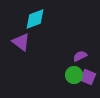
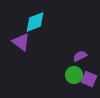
cyan diamond: moved 3 px down
purple square: moved 1 px right, 2 px down
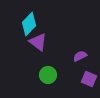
cyan diamond: moved 6 px left, 2 px down; rotated 25 degrees counterclockwise
purple triangle: moved 17 px right
green circle: moved 26 px left
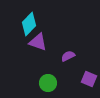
purple triangle: rotated 18 degrees counterclockwise
purple semicircle: moved 12 px left
green circle: moved 8 px down
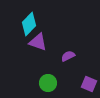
purple square: moved 5 px down
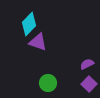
purple semicircle: moved 19 px right, 8 px down
purple square: rotated 21 degrees clockwise
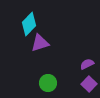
purple triangle: moved 2 px right, 1 px down; rotated 36 degrees counterclockwise
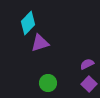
cyan diamond: moved 1 px left, 1 px up
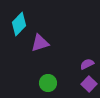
cyan diamond: moved 9 px left, 1 px down
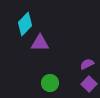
cyan diamond: moved 6 px right
purple triangle: rotated 18 degrees clockwise
green circle: moved 2 px right
